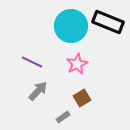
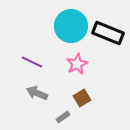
black rectangle: moved 11 px down
gray arrow: moved 1 px left, 2 px down; rotated 110 degrees counterclockwise
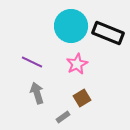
gray arrow: rotated 50 degrees clockwise
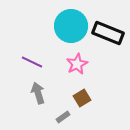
gray arrow: moved 1 px right
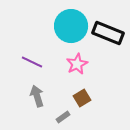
gray arrow: moved 1 px left, 3 px down
